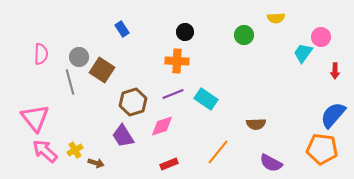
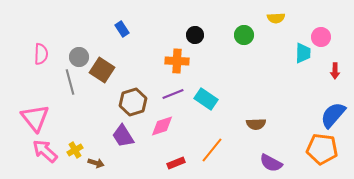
black circle: moved 10 px right, 3 px down
cyan trapezoid: rotated 145 degrees clockwise
orange line: moved 6 px left, 2 px up
red rectangle: moved 7 px right, 1 px up
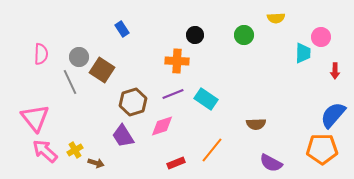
gray line: rotated 10 degrees counterclockwise
orange pentagon: rotated 8 degrees counterclockwise
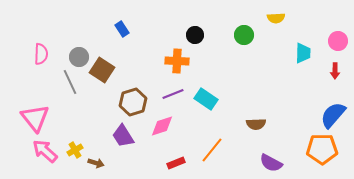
pink circle: moved 17 px right, 4 px down
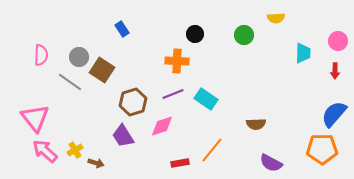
black circle: moved 1 px up
pink semicircle: moved 1 px down
gray line: rotated 30 degrees counterclockwise
blue semicircle: moved 1 px right, 1 px up
red rectangle: moved 4 px right; rotated 12 degrees clockwise
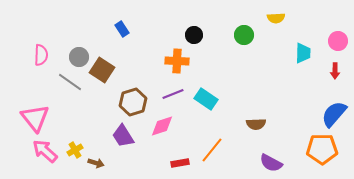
black circle: moved 1 px left, 1 px down
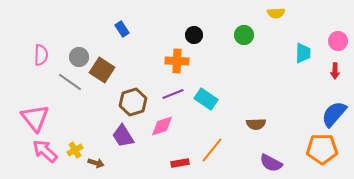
yellow semicircle: moved 5 px up
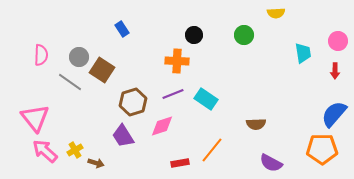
cyan trapezoid: rotated 10 degrees counterclockwise
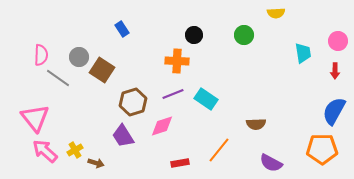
gray line: moved 12 px left, 4 px up
blue semicircle: moved 3 px up; rotated 12 degrees counterclockwise
orange line: moved 7 px right
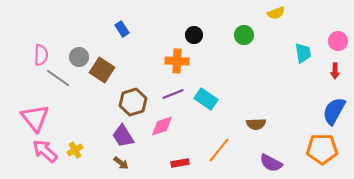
yellow semicircle: rotated 18 degrees counterclockwise
brown arrow: moved 25 px right; rotated 21 degrees clockwise
